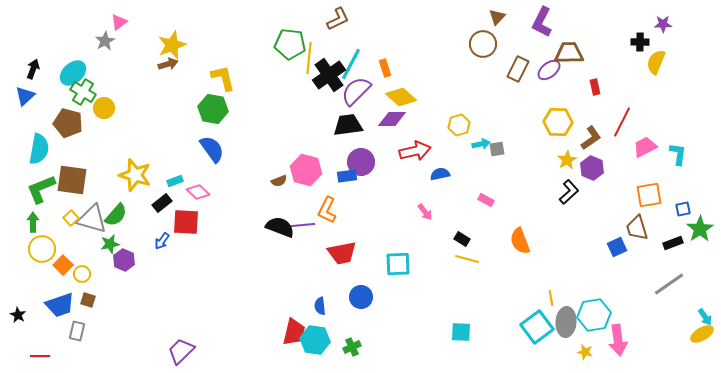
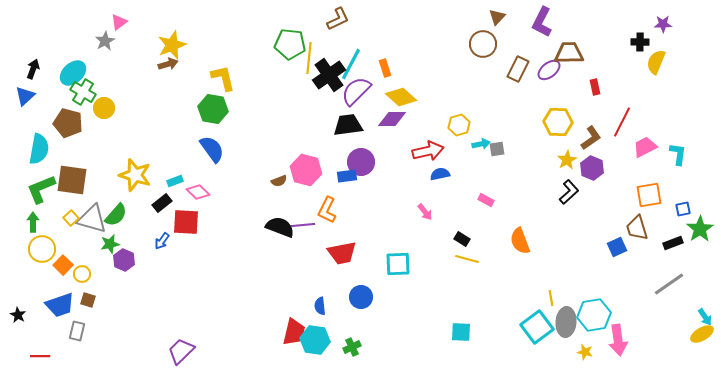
red arrow at (415, 151): moved 13 px right
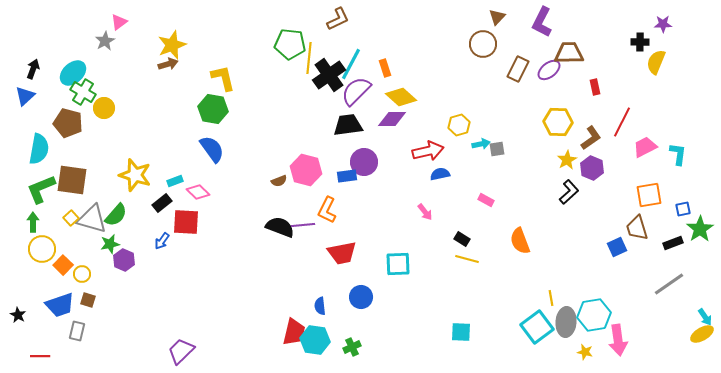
purple circle at (361, 162): moved 3 px right
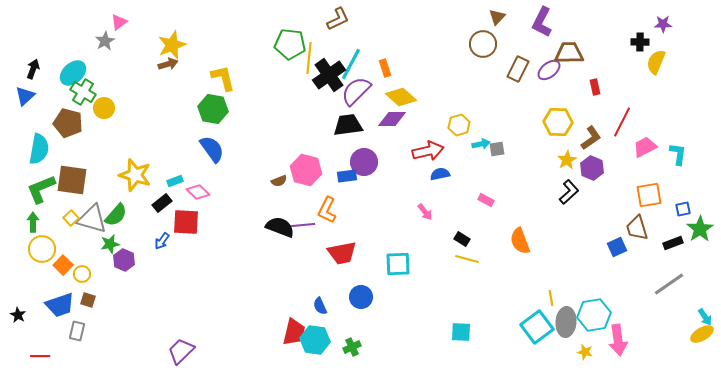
blue semicircle at (320, 306): rotated 18 degrees counterclockwise
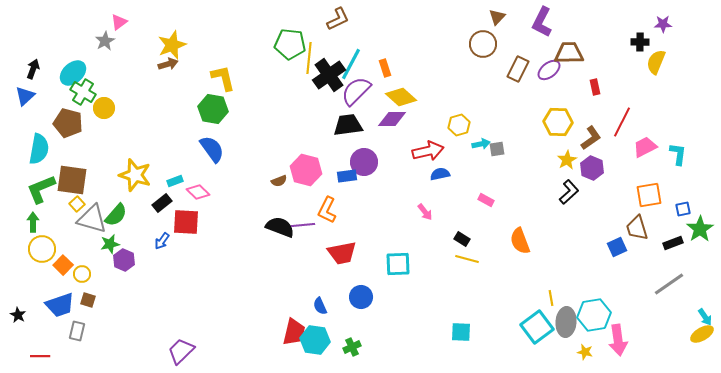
yellow square at (71, 218): moved 6 px right, 14 px up
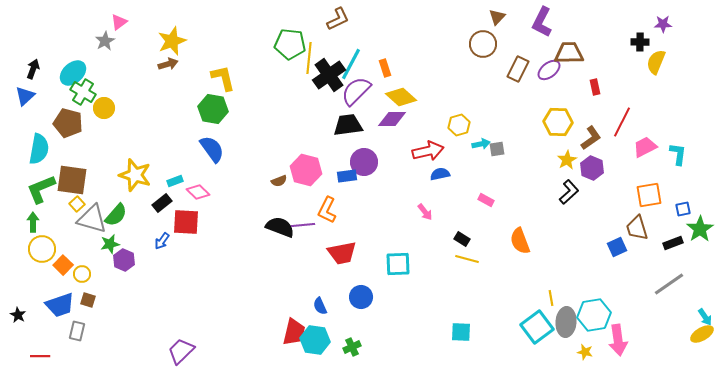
yellow star at (172, 45): moved 4 px up
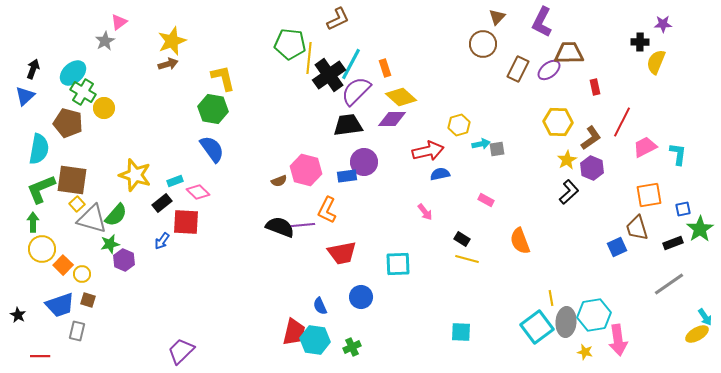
yellow ellipse at (702, 334): moved 5 px left
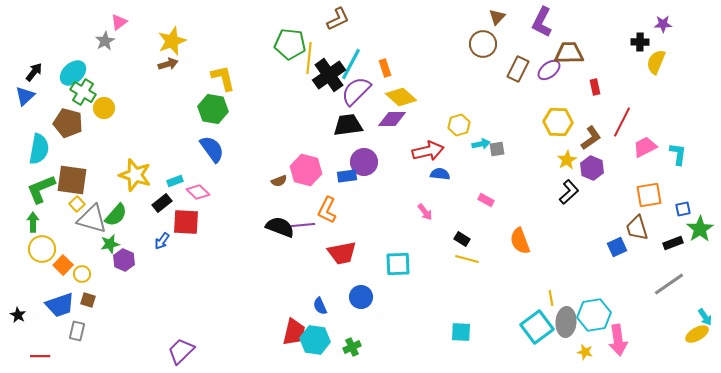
black arrow at (33, 69): moved 1 px right, 3 px down; rotated 18 degrees clockwise
blue semicircle at (440, 174): rotated 18 degrees clockwise
